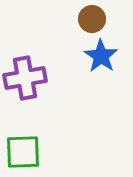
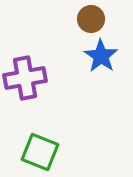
brown circle: moved 1 px left
green square: moved 17 px right; rotated 24 degrees clockwise
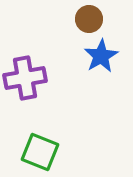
brown circle: moved 2 px left
blue star: rotated 8 degrees clockwise
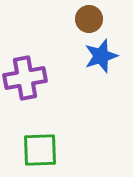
blue star: rotated 12 degrees clockwise
green square: moved 2 px up; rotated 24 degrees counterclockwise
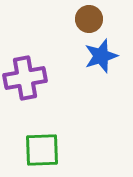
green square: moved 2 px right
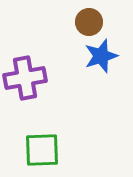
brown circle: moved 3 px down
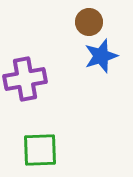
purple cross: moved 1 px down
green square: moved 2 px left
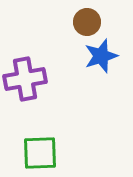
brown circle: moved 2 px left
green square: moved 3 px down
